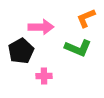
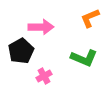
orange L-shape: moved 4 px right
green L-shape: moved 6 px right, 10 px down
pink cross: rotated 28 degrees counterclockwise
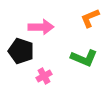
black pentagon: rotated 25 degrees counterclockwise
